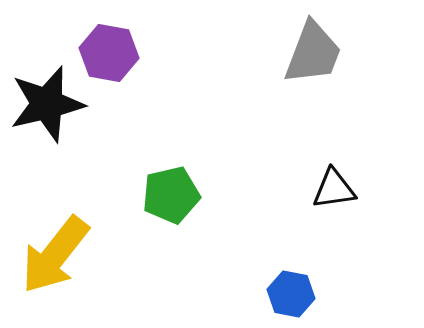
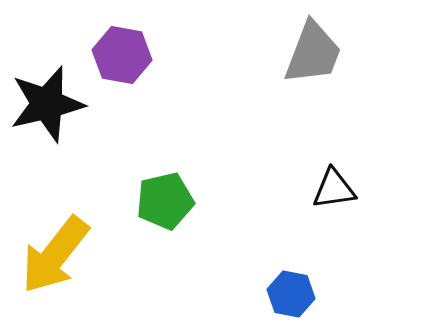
purple hexagon: moved 13 px right, 2 px down
green pentagon: moved 6 px left, 6 px down
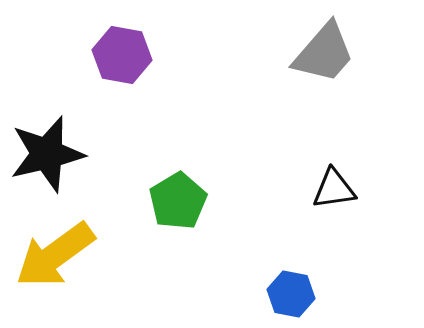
gray trapezoid: moved 11 px right; rotated 20 degrees clockwise
black star: moved 50 px down
green pentagon: moved 13 px right; rotated 18 degrees counterclockwise
yellow arrow: rotated 16 degrees clockwise
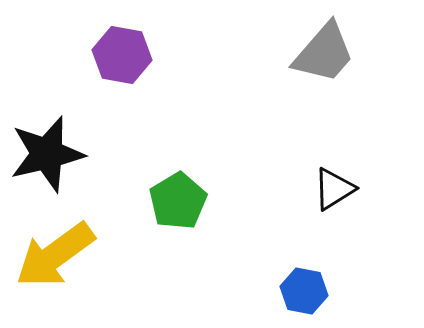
black triangle: rotated 24 degrees counterclockwise
blue hexagon: moved 13 px right, 3 px up
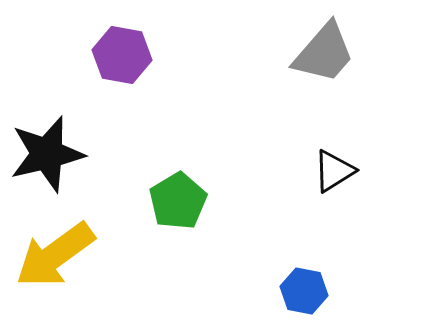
black triangle: moved 18 px up
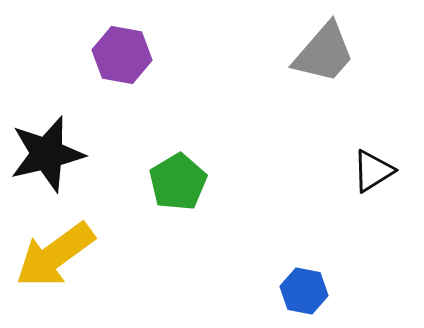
black triangle: moved 39 px right
green pentagon: moved 19 px up
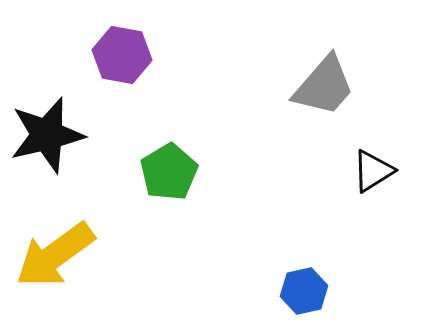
gray trapezoid: moved 33 px down
black star: moved 19 px up
green pentagon: moved 9 px left, 10 px up
blue hexagon: rotated 24 degrees counterclockwise
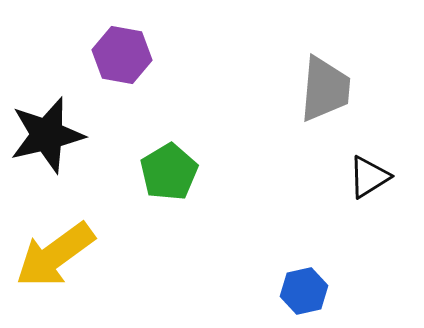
gray trapezoid: moved 1 px right, 3 px down; rotated 36 degrees counterclockwise
black triangle: moved 4 px left, 6 px down
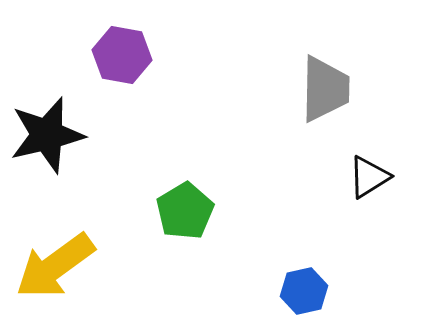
gray trapezoid: rotated 4 degrees counterclockwise
green pentagon: moved 16 px right, 39 px down
yellow arrow: moved 11 px down
